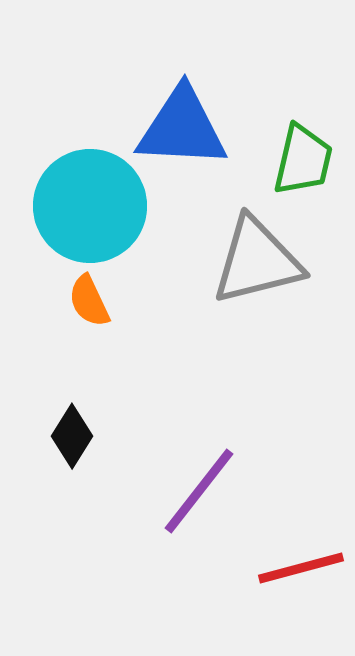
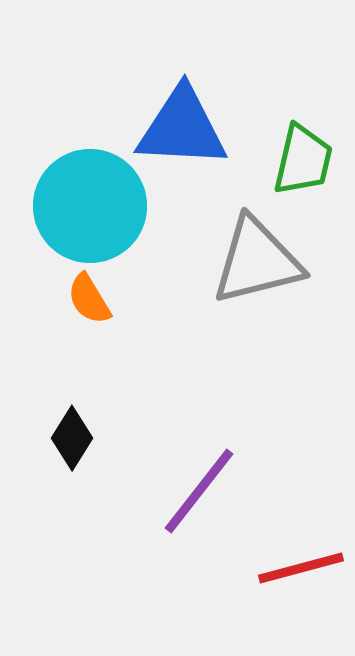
orange semicircle: moved 2 px up; rotated 6 degrees counterclockwise
black diamond: moved 2 px down
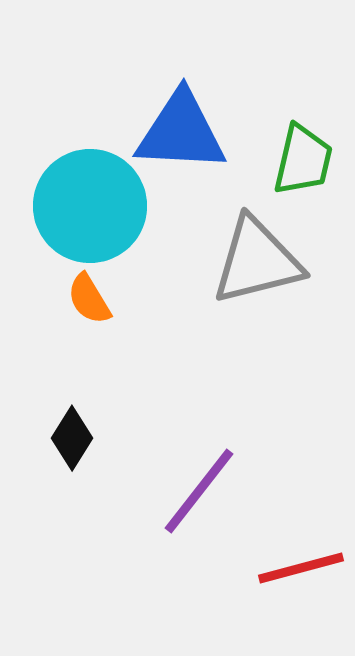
blue triangle: moved 1 px left, 4 px down
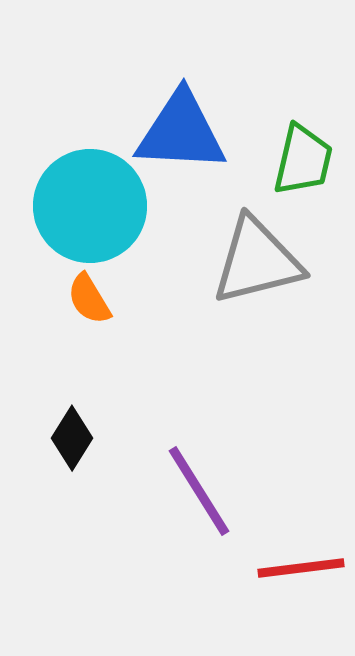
purple line: rotated 70 degrees counterclockwise
red line: rotated 8 degrees clockwise
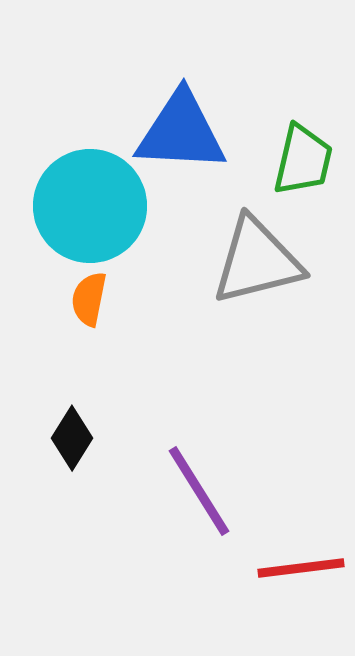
orange semicircle: rotated 42 degrees clockwise
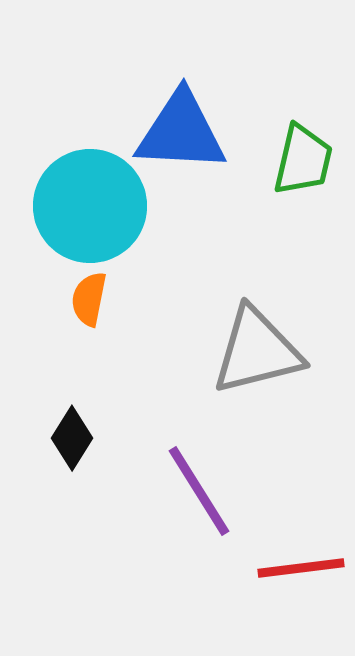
gray triangle: moved 90 px down
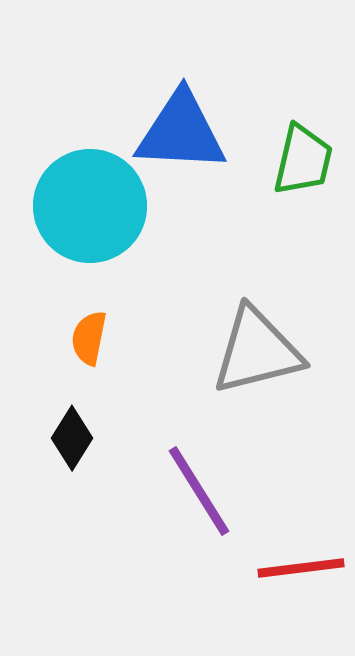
orange semicircle: moved 39 px down
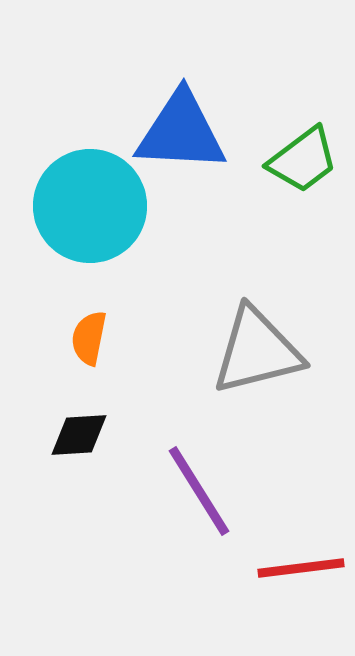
green trapezoid: rotated 40 degrees clockwise
black diamond: moved 7 px right, 3 px up; rotated 54 degrees clockwise
